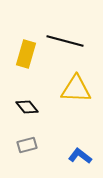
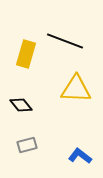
black line: rotated 6 degrees clockwise
black diamond: moved 6 px left, 2 px up
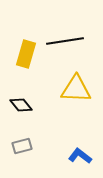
black line: rotated 30 degrees counterclockwise
gray rectangle: moved 5 px left, 1 px down
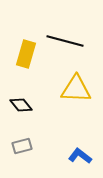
black line: rotated 24 degrees clockwise
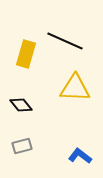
black line: rotated 9 degrees clockwise
yellow triangle: moved 1 px left, 1 px up
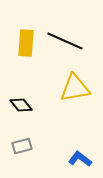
yellow rectangle: moved 11 px up; rotated 12 degrees counterclockwise
yellow triangle: rotated 12 degrees counterclockwise
blue L-shape: moved 3 px down
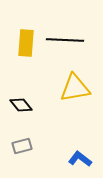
black line: moved 1 px up; rotated 21 degrees counterclockwise
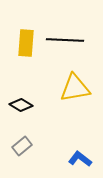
black diamond: rotated 20 degrees counterclockwise
gray rectangle: rotated 24 degrees counterclockwise
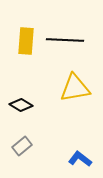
yellow rectangle: moved 2 px up
